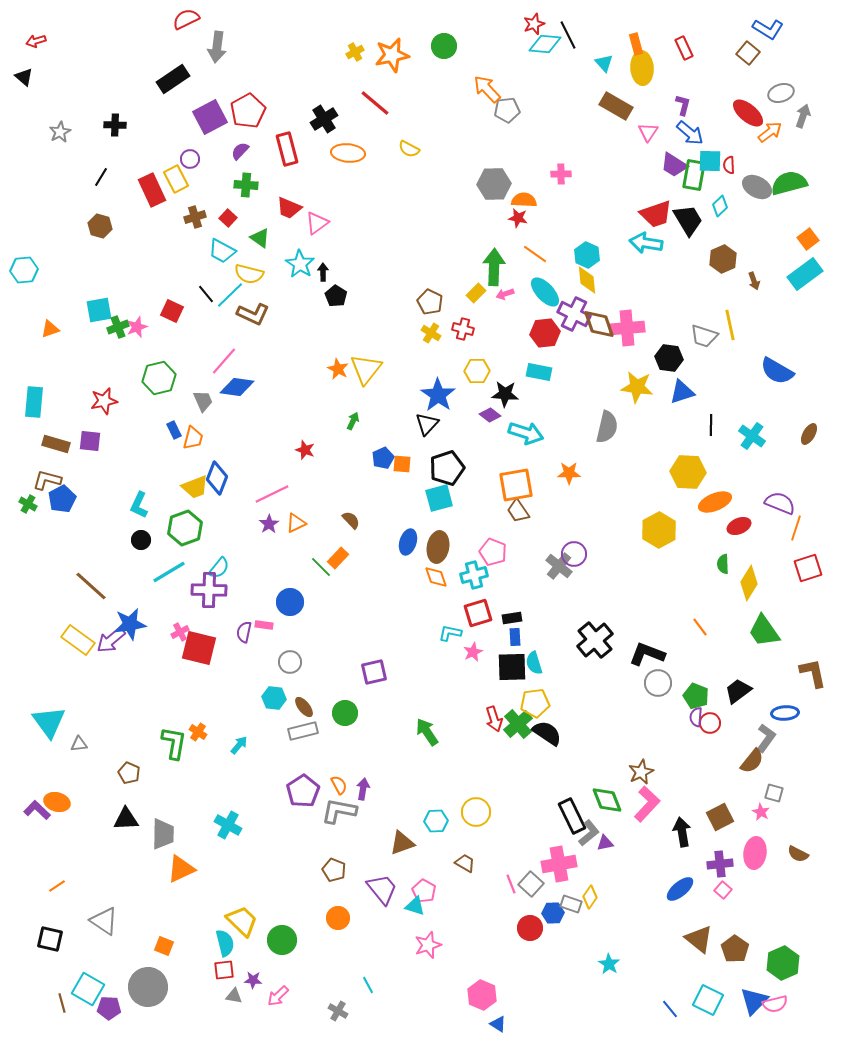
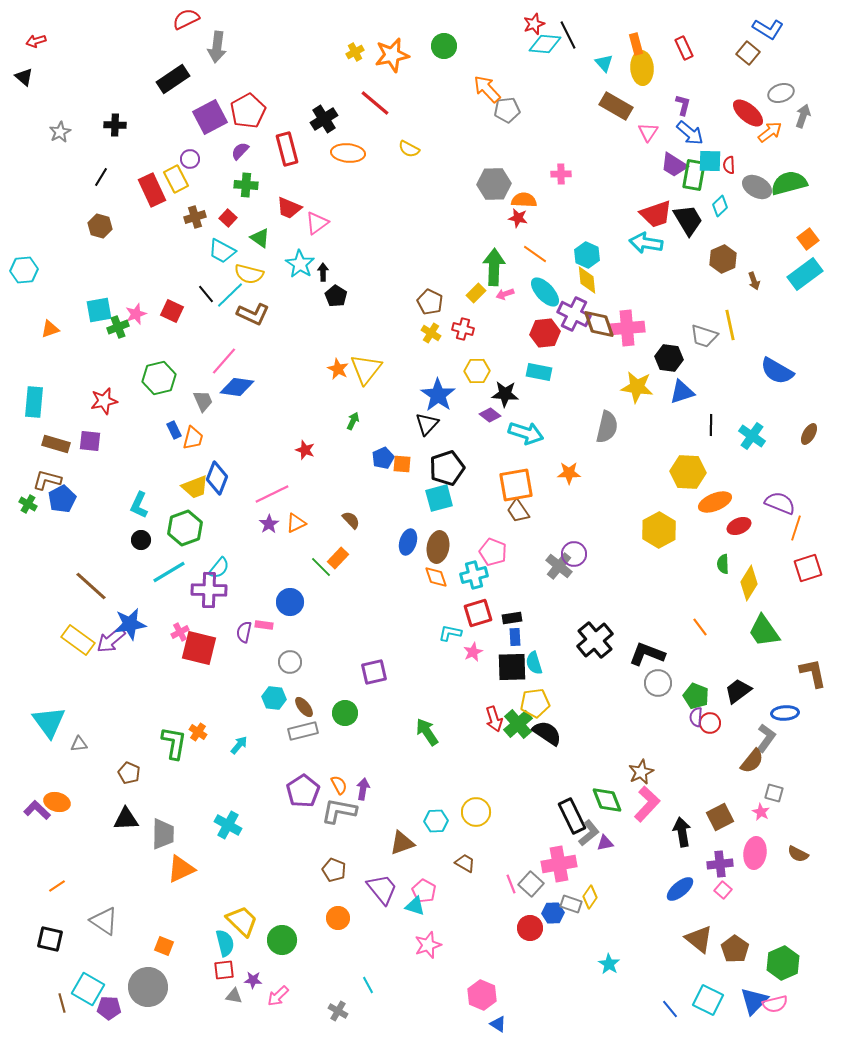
pink star at (137, 327): moved 1 px left, 13 px up
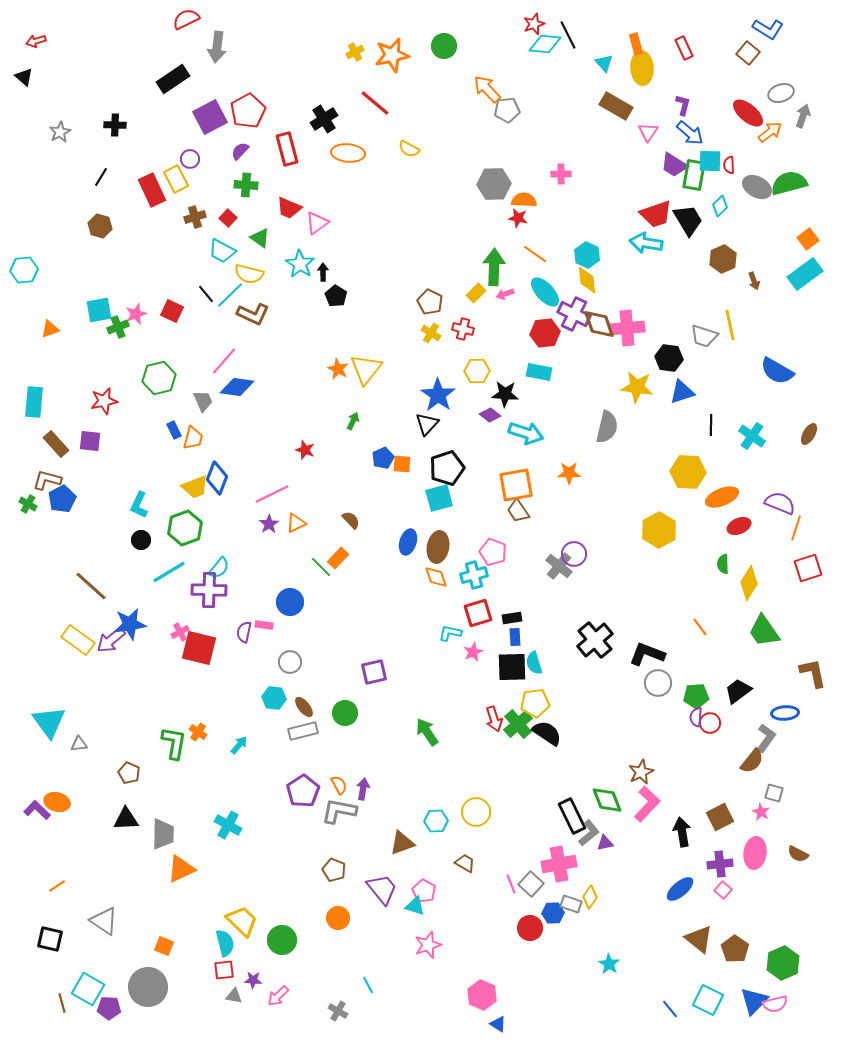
brown rectangle at (56, 444): rotated 32 degrees clockwise
orange ellipse at (715, 502): moved 7 px right, 5 px up
green pentagon at (696, 696): rotated 25 degrees counterclockwise
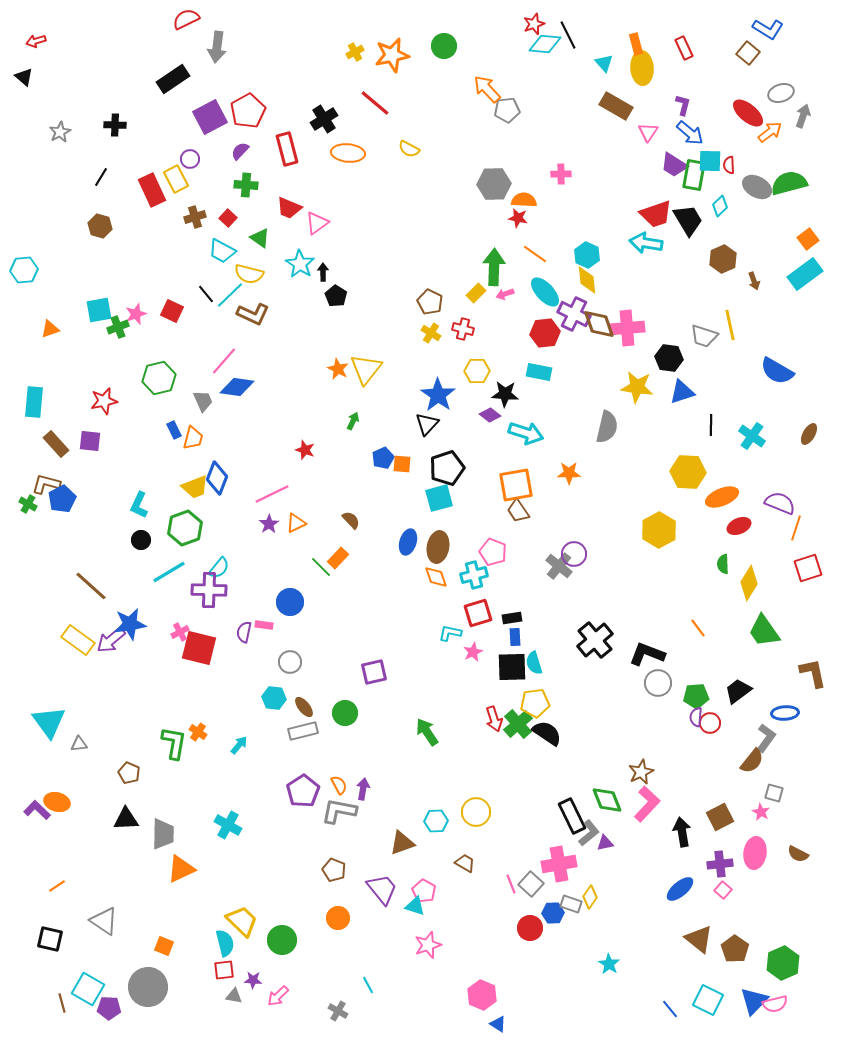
brown L-shape at (47, 480): moved 1 px left, 4 px down
orange line at (700, 627): moved 2 px left, 1 px down
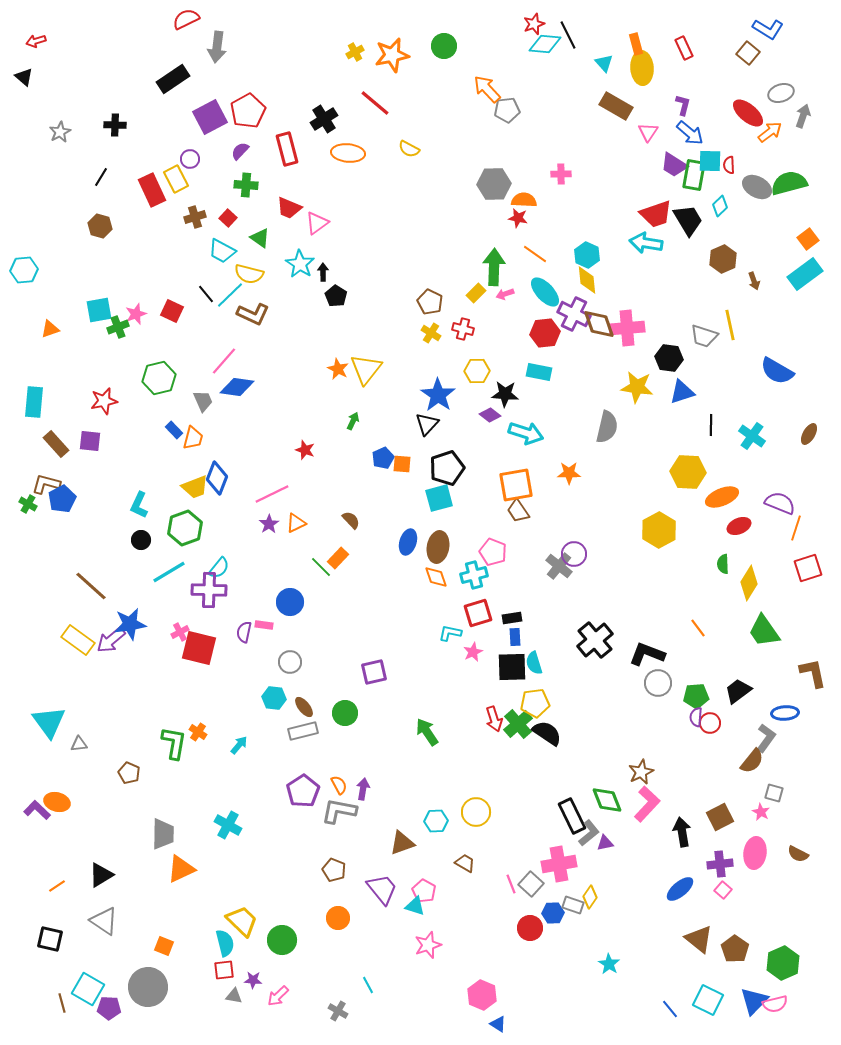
blue rectangle at (174, 430): rotated 18 degrees counterclockwise
black triangle at (126, 819): moved 25 px left, 56 px down; rotated 28 degrees counterclockwise
gray rectangle at (571, 904): moved 2 px right, 1 px down
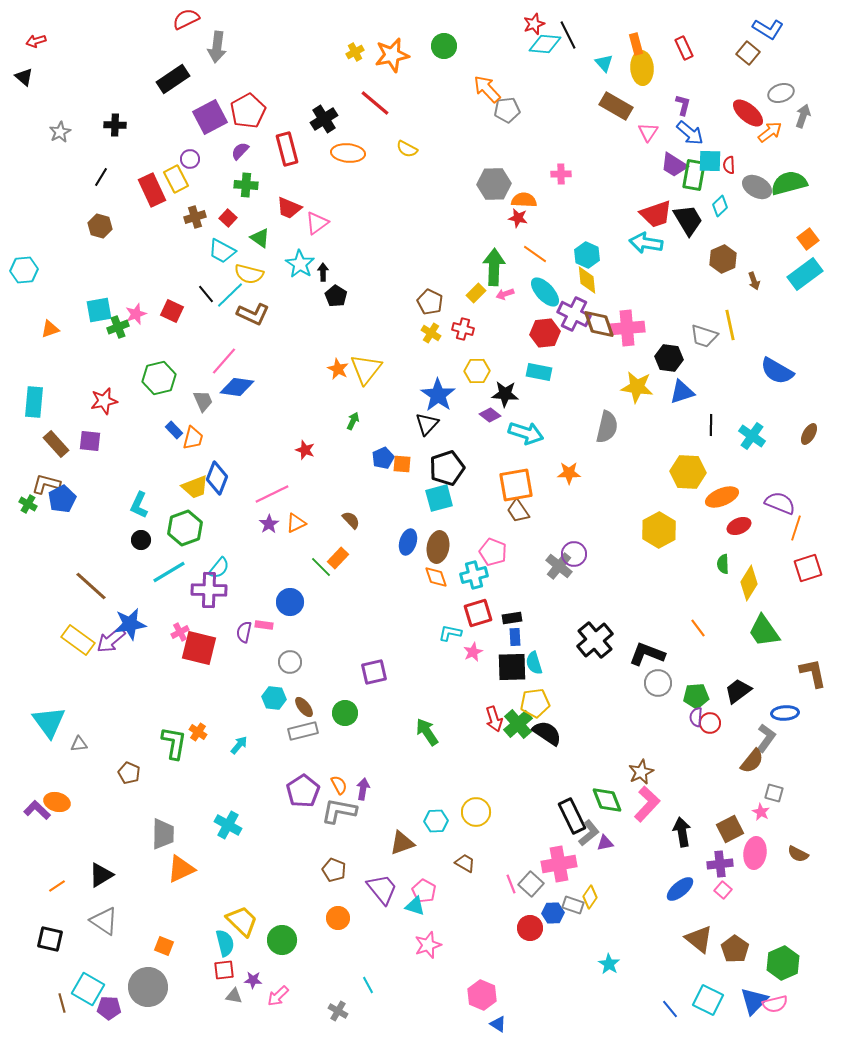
yellow semicircle at (409, 149): moved 2 px left
brown square at (720, 817): moved 10 px right, 12 px down
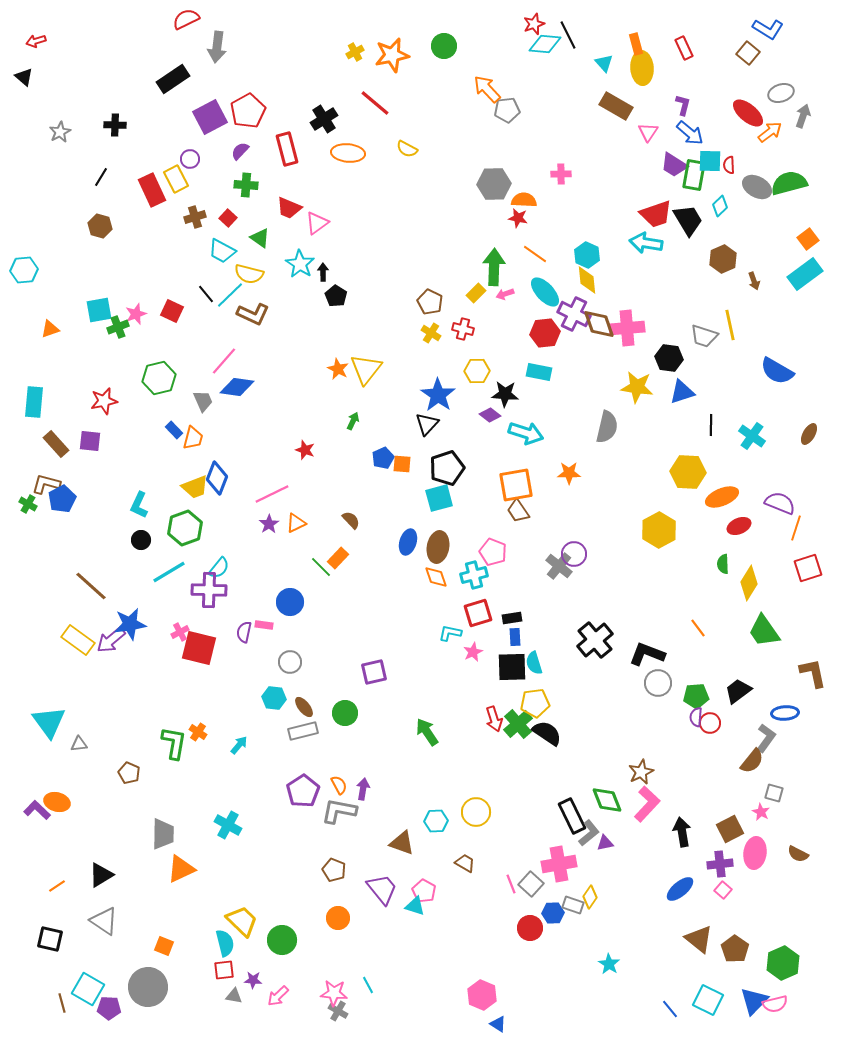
brown triangle at (402, 843): rotated 40 degrees clockwise
pink star at (428, 945): moved 94 px left, 48 px down; rotated 24 degrees clockwise
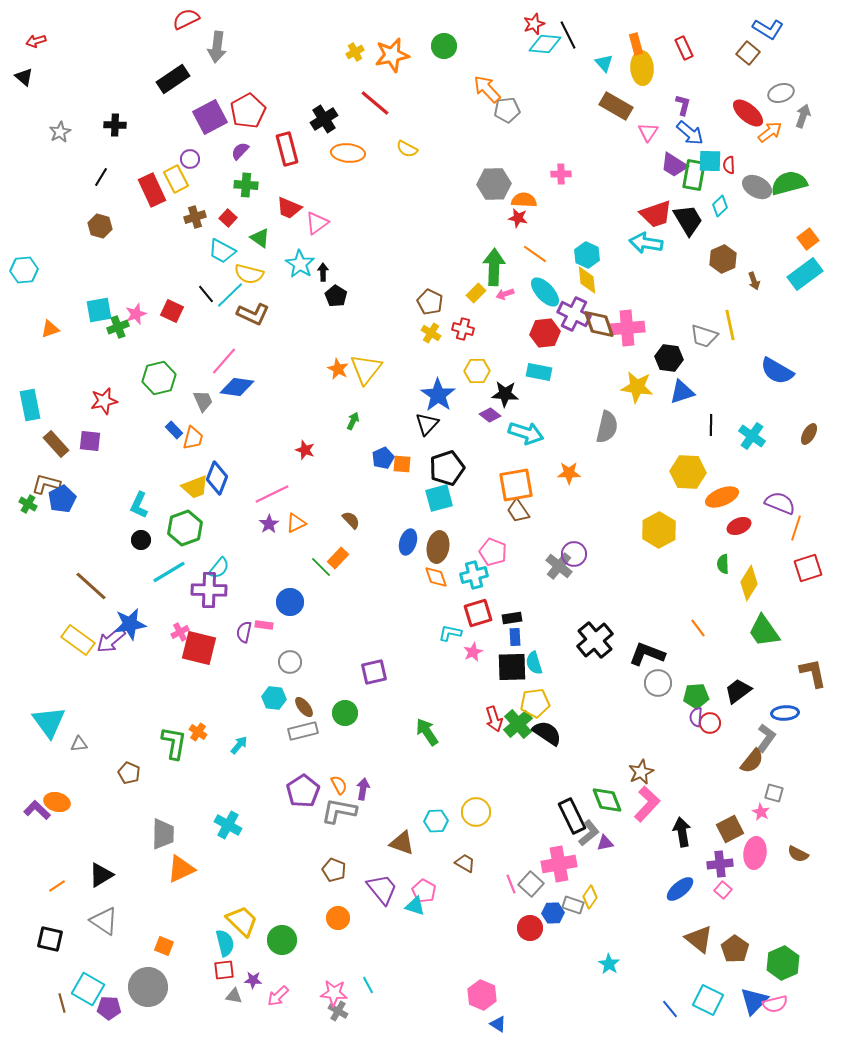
cyan rectangle at (34, 402): moved 4 px left, 3 px down; rotated 16 degrees counterclockwise
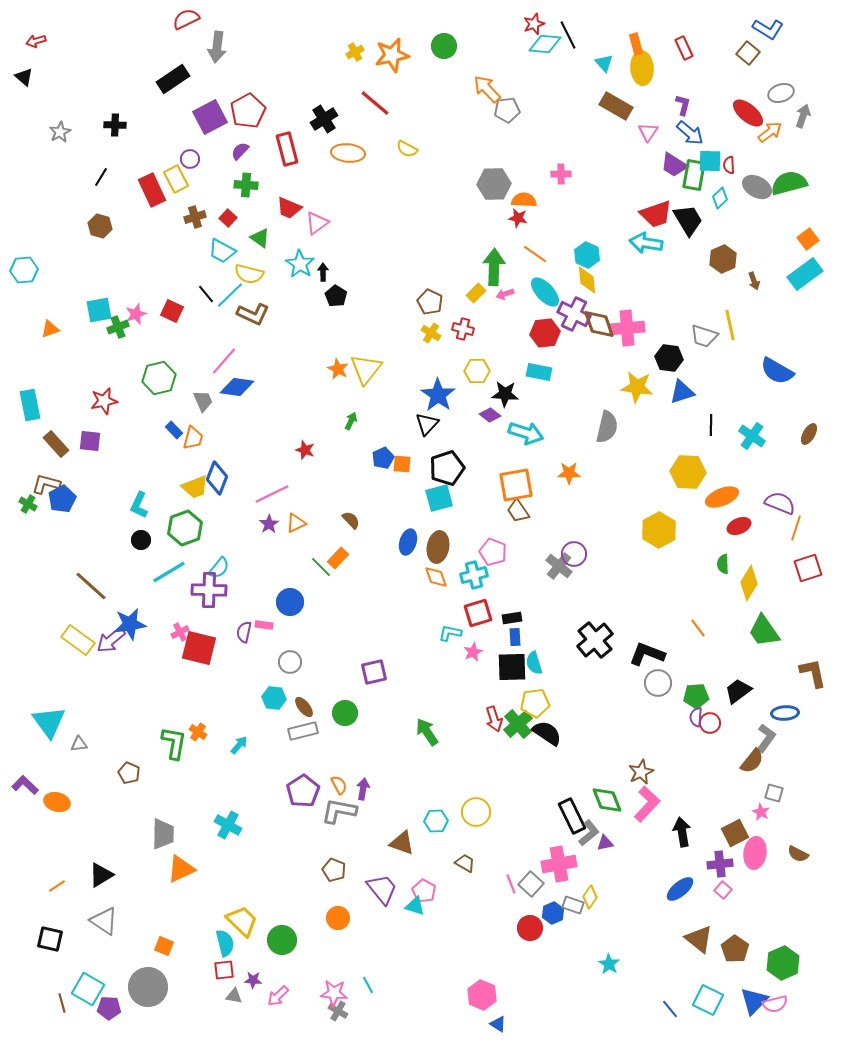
cyan diamond at (720, 206): moved 8 px up
green arrow at (353, 421): moved 2 px left
purple L-shape at (37, 810): moved 12 px left, 25 px up
brown square at (730, 829): moved 5 px right, 4 px down
blue hexagon at (553, 913): rotated 20 degrees counterclockwise
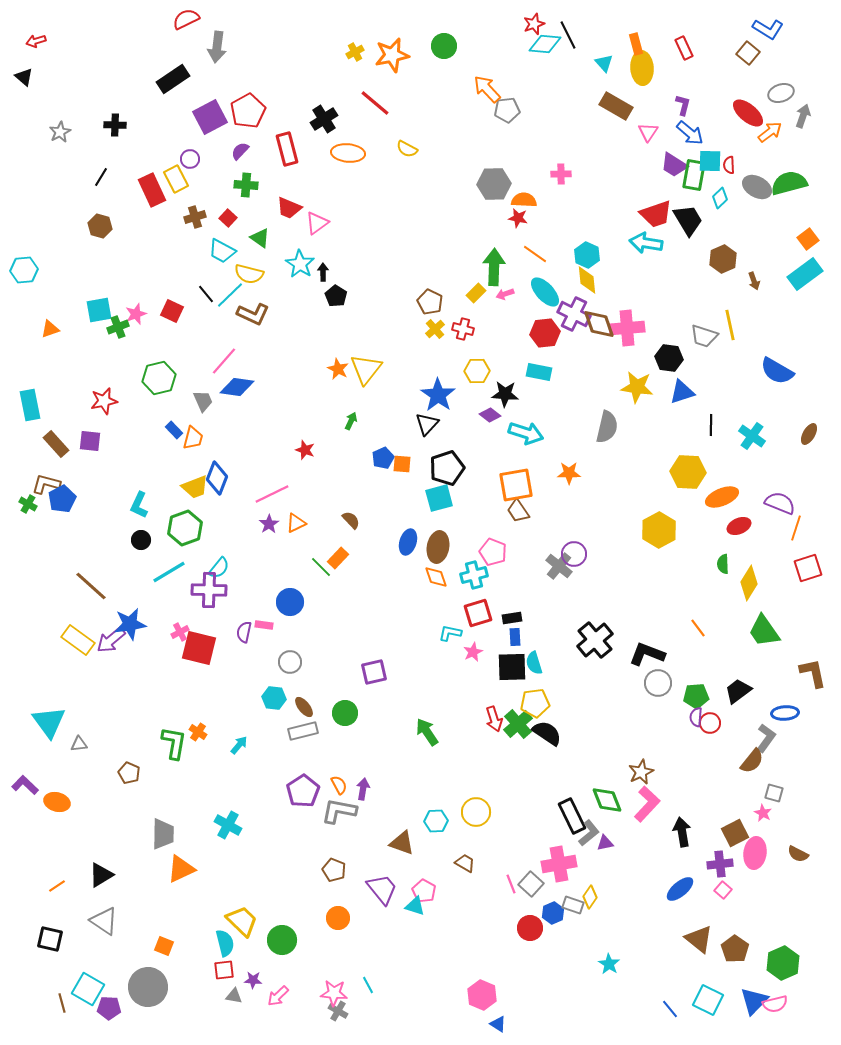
yellow cross at (431, 333): moved 4 px right, 4 px up; rotated 18 degrees clockwise
pink star at (761, 812): moved 2 px right, 1 px down
